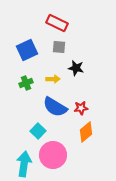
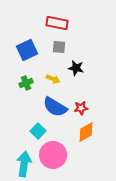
red rectangle: rotated 15 degrees counterclockwise
yellow arrow: rotated 24 degrees clockwise
orange diamond: rotated 10 degrees clockwise
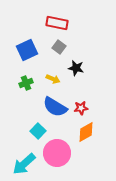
gray square: rotated 32 degrees clockwise
pink circle: moved 4 px right, 2 px up
cyan arrow: rotated 140 degrees counterclockwise
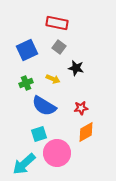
blue semicircle: moved 11 px left, 1 px up
cyan square: moved 1 px right, 3 px down; rotated 28 degrees clockwise
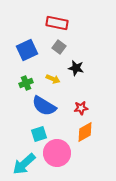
orange diamond: moved 1 px left
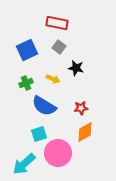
pink circle: moved 1 px right
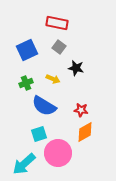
red star: moved 2 px down; rotated 16 degrees clockwise
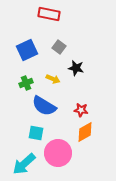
red rectangle: moved 8 px left, 9 px up
cyan square: moved 3 px left, 1 px up; rotated 28 degrees clockwise
